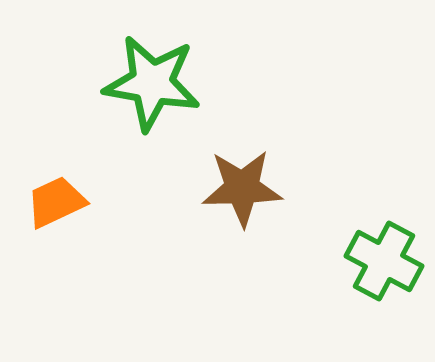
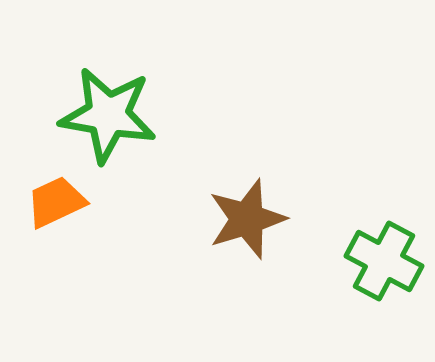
green star: moved 44 px left, 32 px down
brown star: moved 5 px right, 31 px down; rotated 16 degrees counterclockwise
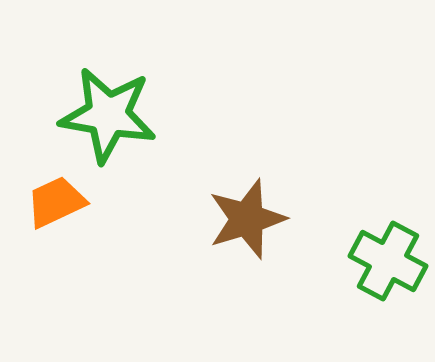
green cross: moved 4 px right
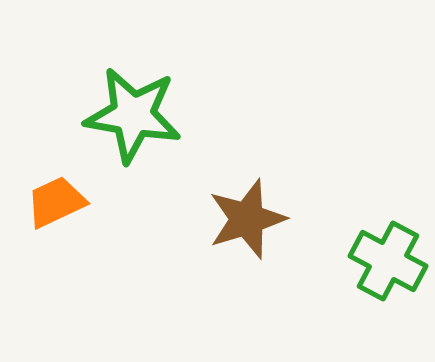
green star: moved 25 px right
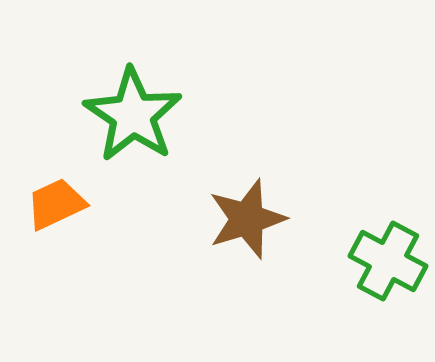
green star: rotated 24 degrees clockwise
orange trapezoid: moved 2 px down
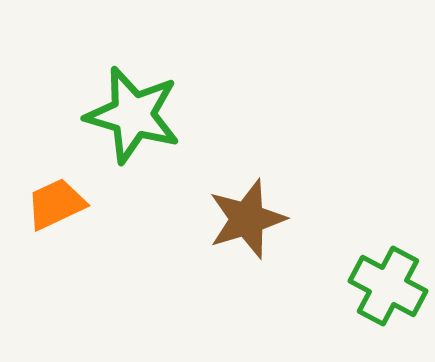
green star: rotated 18 degrees counterclockwise
green cross: moved 25 px down
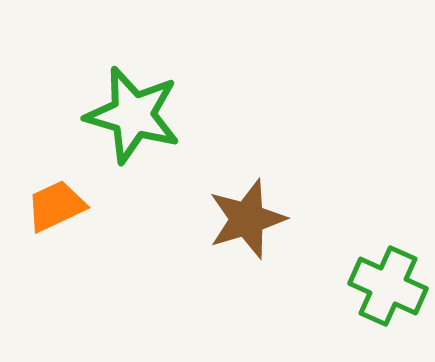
orange trapezoid: moved 2 px down
green cross: rotated 4 degrees counterclockwise
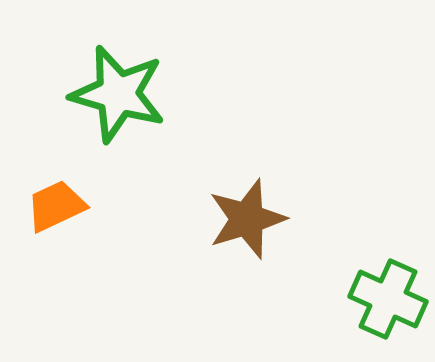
green star: moved 15 px left, 21 px up
green cross: moved 13 px down
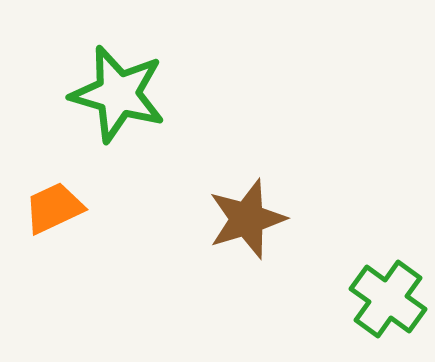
orange trapezoid: moved 2 px left, 2 px down
green cross: rotated 12 degrees clockwise
